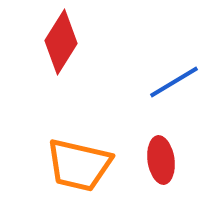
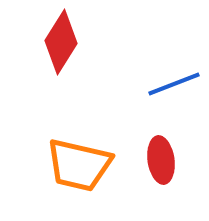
blue line: moved 2 px down; rotated 10 degrees clockwise
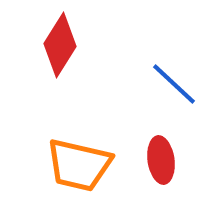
red diamond: moved 1 px left, 3 px down
blue line: rotated 64 degrees clockwise
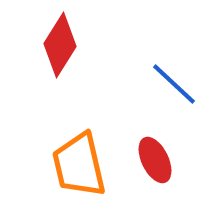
red ellipse: moved 6 px left; rotated 18 degrees counterclockwise
orange trapezoid: rotated 64 degrees clockwise
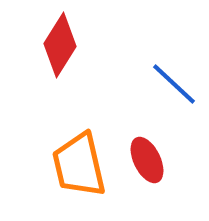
red ellipse: moved 8 px left
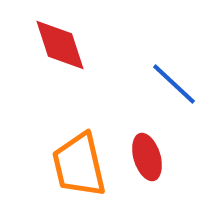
red diamond: rotated 50 degrees counterclockwise
red ellipse: moved 3 px up; rotated 9 degrees clockwise
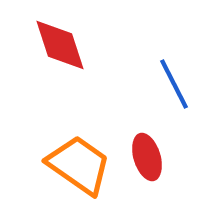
blue line: rotated 20 degrees clockwise
orange trapezoid: rotated 138 degrees clockwise
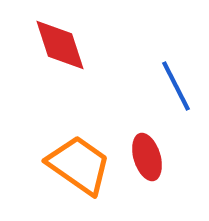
blue line: moved 2 px right, 2 px down
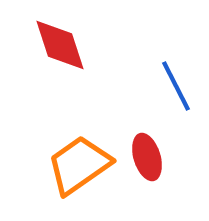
orange trapezoid: rotated 70 degrees counterclockwise
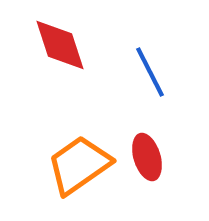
blue line: moved 26 px left, 14 px up
